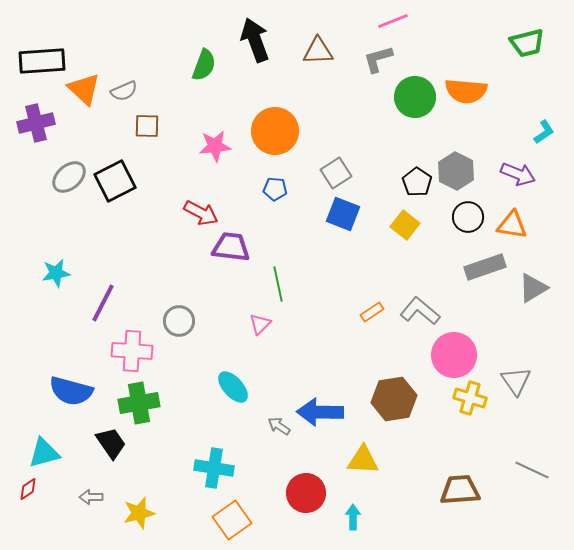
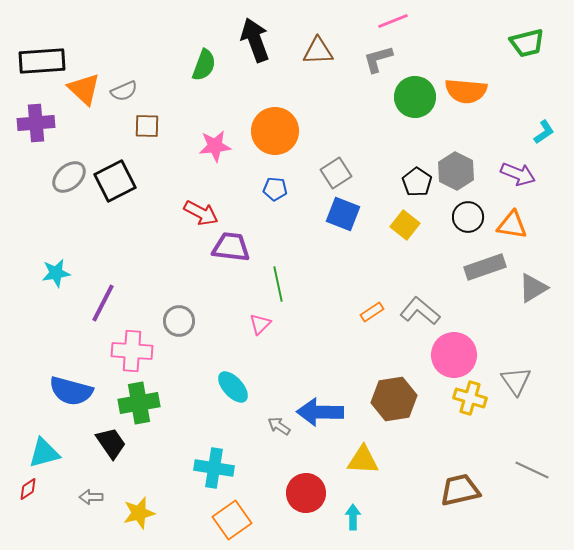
purple cross at (36, 123): rotated 9 degrees clockwise
brown trapezoid at (460, 490): rotated 9 degrees counterclockwise
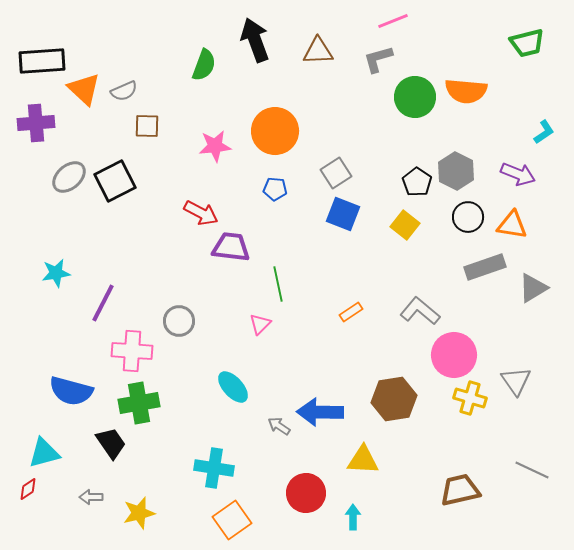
orange rectangle at (372, 312): moved 21 px left
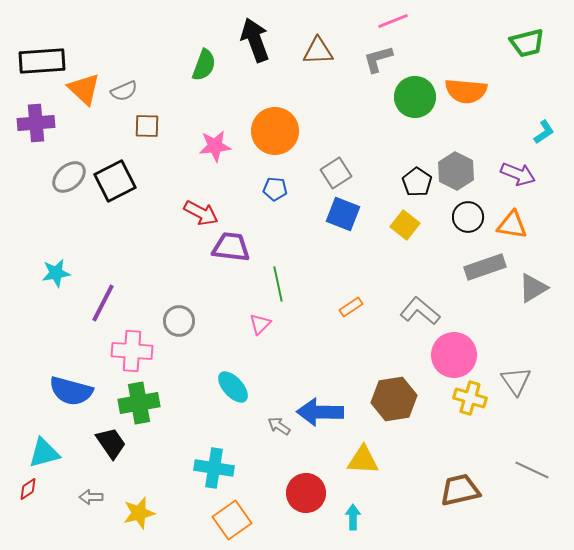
orange rectangle at (351, 312): moved 5 px up
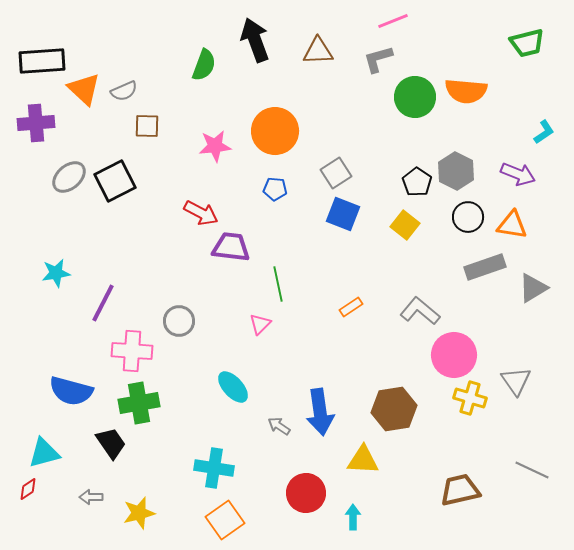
brown hexagon at (394, 399): moved 10 px down
blue arrow at (320, 412): rotated 99 degrees counterclockwise
orange square at (232, 520): moved 7 px left
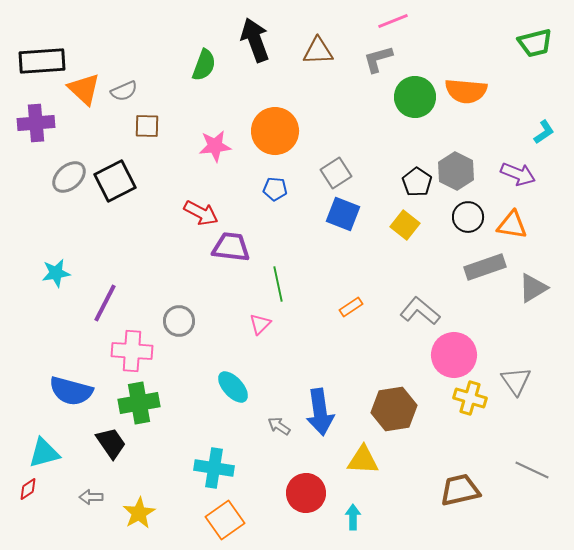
green trapezoid at (527, 43): moved 8 px right
purple line at (103, 303): moved 2 px right
yellow star at (139, 513): rotated 16 degrees counterclockwise
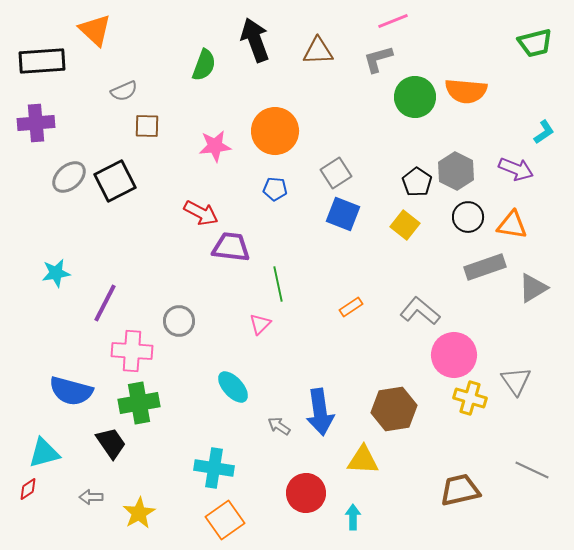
orange triangle at (84, 89): moved 11 px right, 59 px up
purple arrow at (518, 174): moved 2 px left, 5 px up
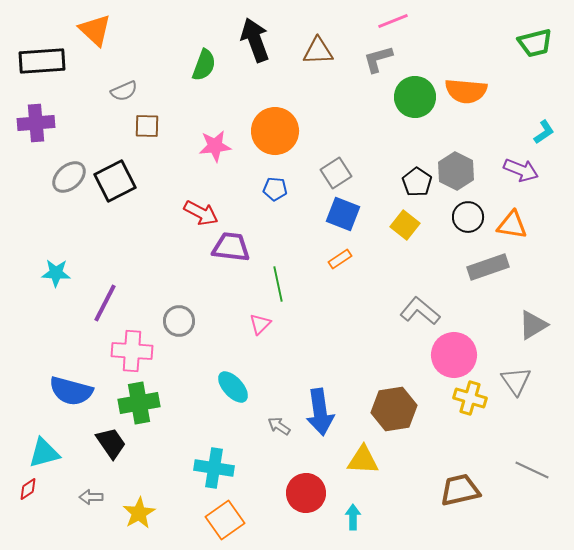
purple arrow at (516, 169): moved 5 px right, 1 px down
gray rectangle at (485, 267): moved 3 px right
cyan star at (56, 273): rotated 12 degrees clockwise
gray triangle at (533, 288): moved 37 px down
orange rectangle at (351, 307): moved 11 px left, 48 px up
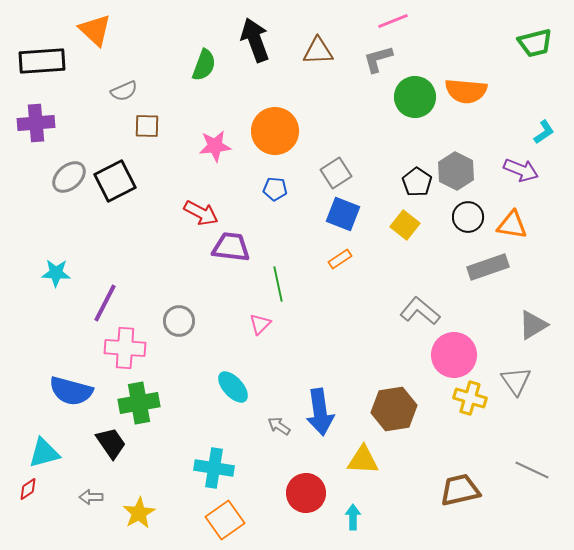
pink cross at (132, 351): moved 7 px left, 3 px up
